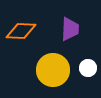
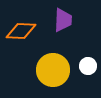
purple trapezoid: moved 7 px left, 9 px up
white circle: moved 2 px up
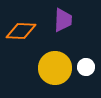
white circle: moved 2 px left, 1 px down
yellow circle: moved 2 px right, 2 px up
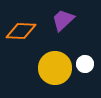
purple trapezoid: rotated 135 degrees counterclockwise
white circle: moved 1 px left, 3 px up
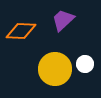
yellow circle: moved 1 px down
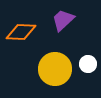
orange diamond: moved 1 px down
white circle: moved 3 px right
